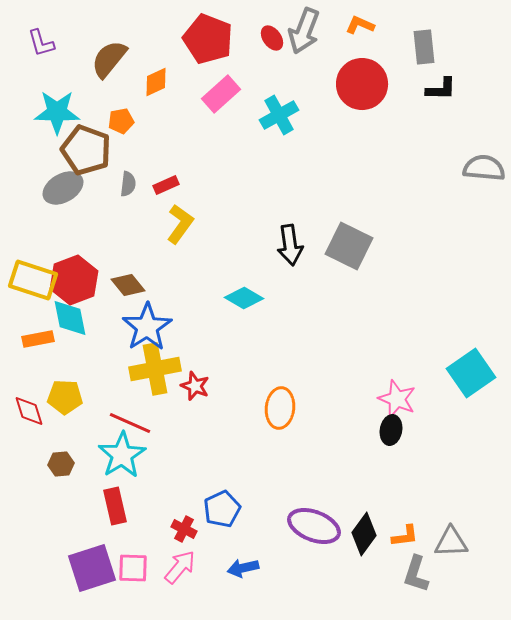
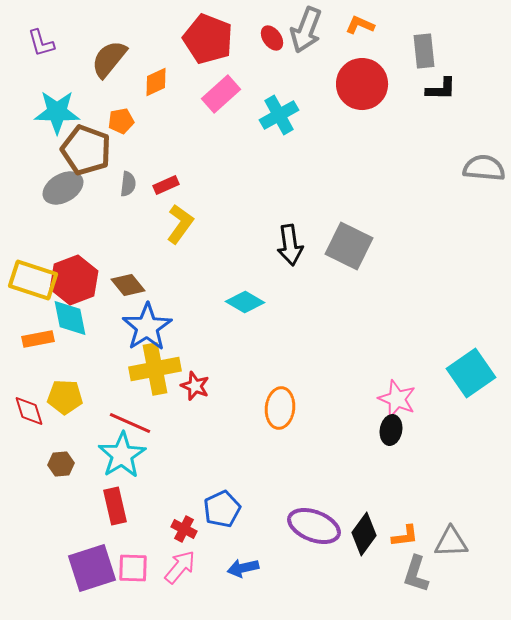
gray arrow at (304, 31): moved 2 px right, 1 px up
gray rectangle at (424, 47): moved 4 px down
cyan diamond at (244, 298): moved 1 px right, 4 px down
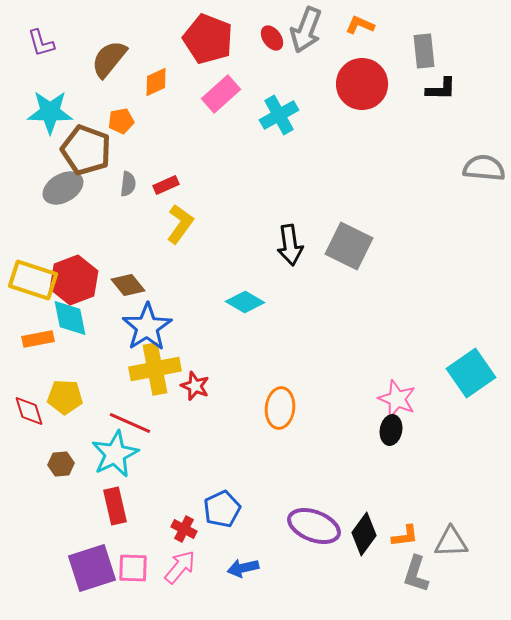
cyan star at (57, 112): moved 7 px left
cyan star at (122, 455): moved 7 px left, 1 px up; rotated 6 degrees clockwise
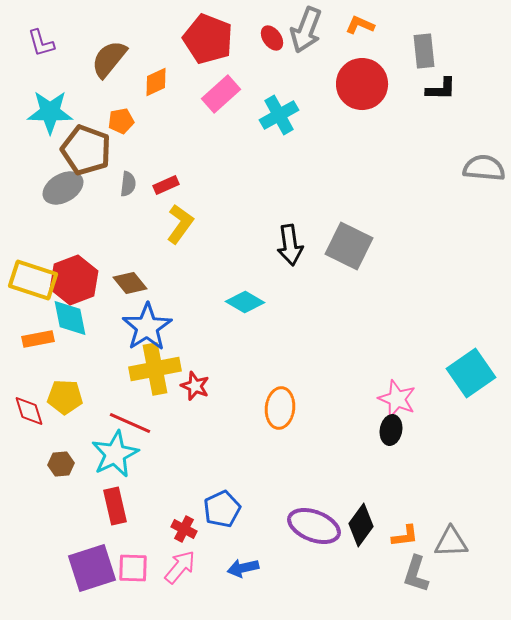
brown diamond at (128, 285): moved 2 px right, 2 px up
black diamond at (364, 534): moved 3 px left, 9 px up
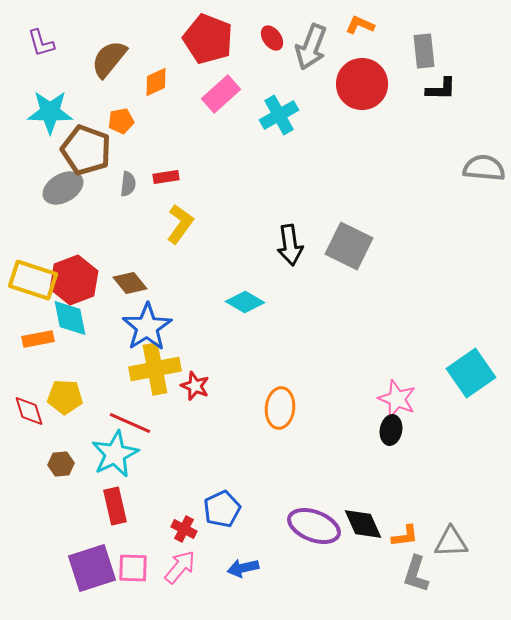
gray arrow at (306, 30): moved 5 px right, 17 px down
red rectangle at (166, 185): moved 8 px up; rotated 15 degrees clockwise
black diamond at (361, 525): moved 2 px right, 1 px up; rotated 60 degrees counterclockwise
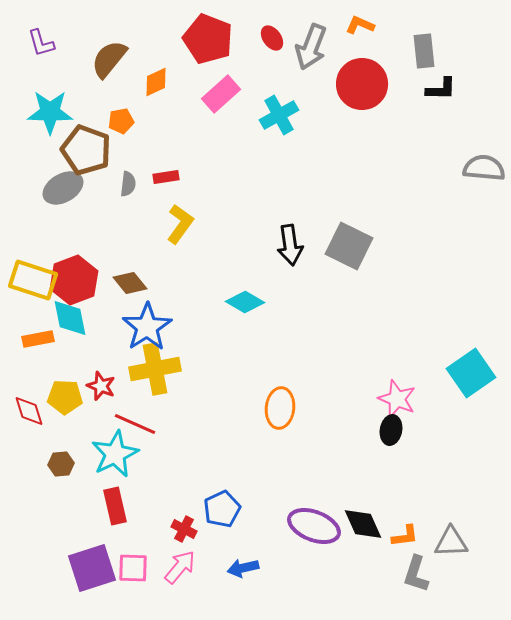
red star at (195, 386): moved 94 px left
red line at (130, 423): moved 5 px right, 1 px down
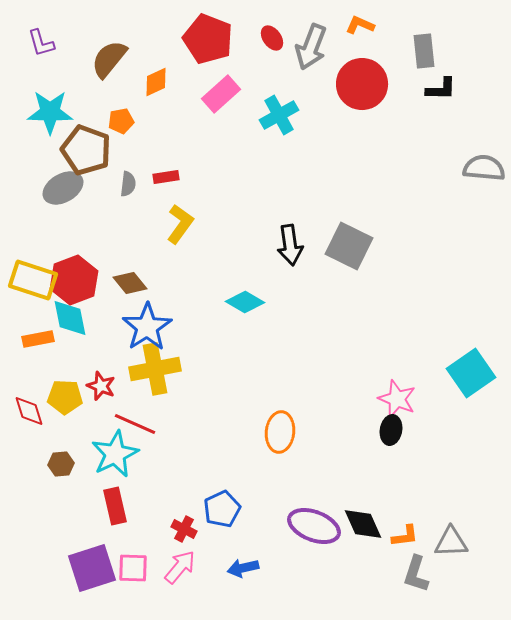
orange ellipse at (280, 408): moved 24 px down
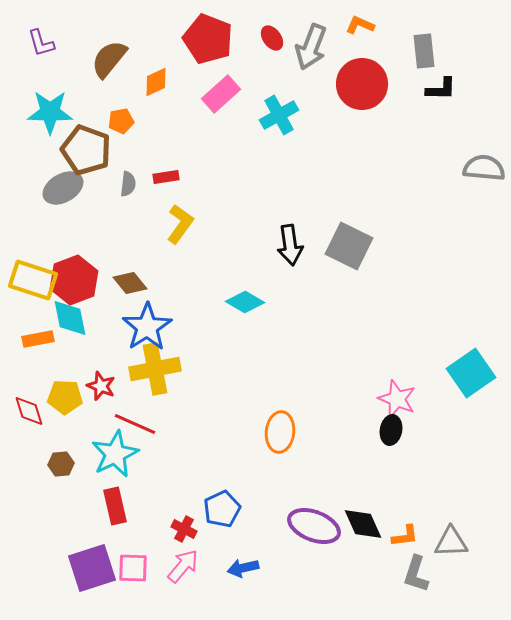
pink arrow at (180, 567): moved 3 px right, 1 px up
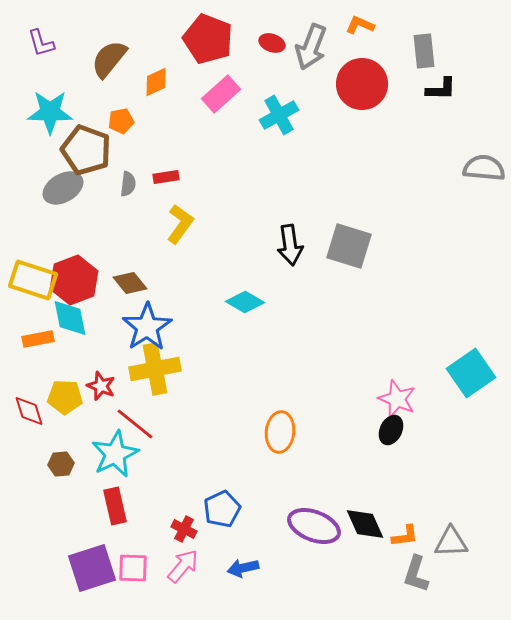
red ellipse at (272, 38): moved 5 px down; rotated 35 degrees counterclockwise
gray square at (349, 246): rotated 9 degrees counterclockwise
red line at (135, 424): rotated 15 degrees clockwise
black ellipse at (391, 430): rotated 16 degrees clockwise
black diamond at (363, 524): moved 2 px right
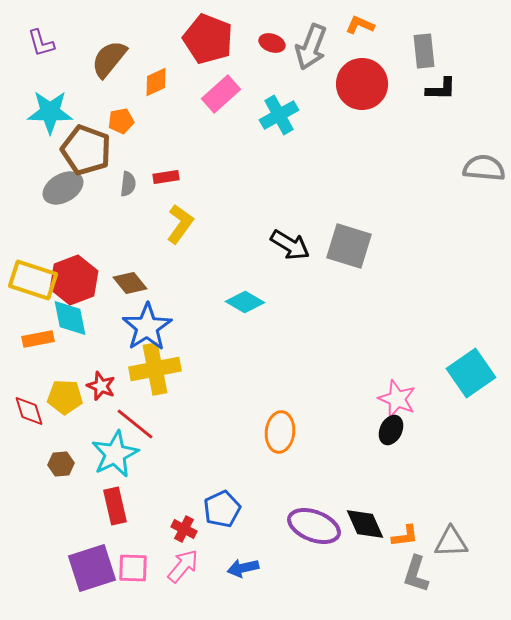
black arrow at (290, 245): rotated 51 degrees counterclockwise
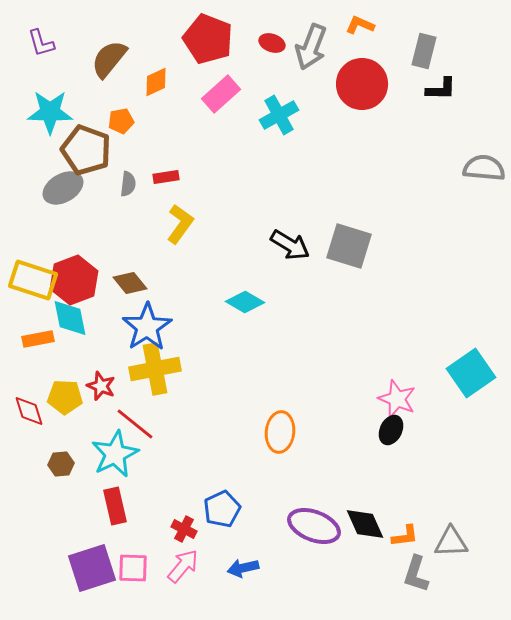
gray rectangle at (424, 51): rotated 20 degrees clockwise
